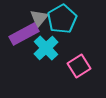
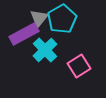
cyan cross: moved 1 px left, 2 px down
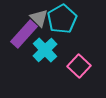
gray triangle: rotated 24 degrees counterclockwise
purple rectangle: rotated 20 degrees counterclockwise
pink square: rotated 15 degrees counterclockwise
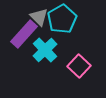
gray triangle: moved 1 px up
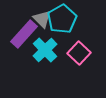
gray triangle: moved 3 px right, 2 px down
pink square: moved 13 px up
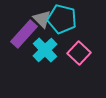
cyan pentagon: rotated 28 degrees counterclockwise
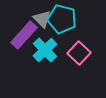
purple rectangle: moved 1 px down
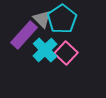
cyan pentagon: rotated 24 degrees clockwise
pink square: moved 13 px left
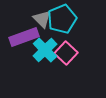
cyan pentagon: rotated 12 degrees clockwise
purple rectangle: moved 2 px down; rotated 28 degrees clockwise
